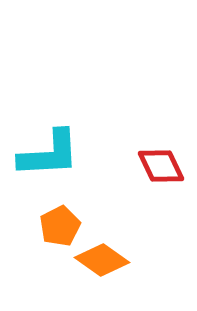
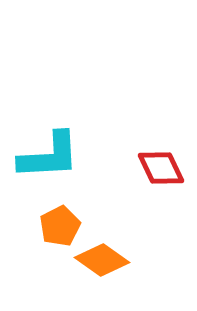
cyan L-shape: moved 2 px down
red diamond: moved 2 px down
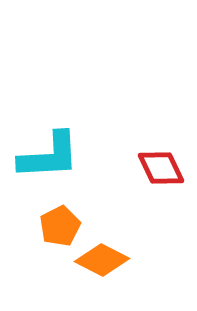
orange diamond: rotated 8 degrees counterclockwise
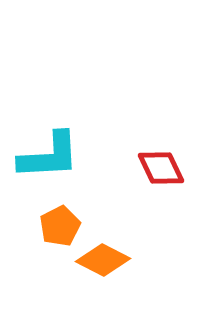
orange diamond: moved 1 px right
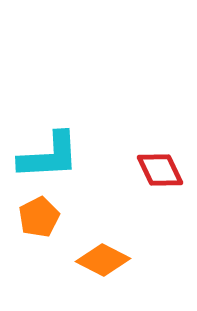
red diamond: moved 1 px left, 2 px down
orange pentagon: moved 21 px left, 9 px up
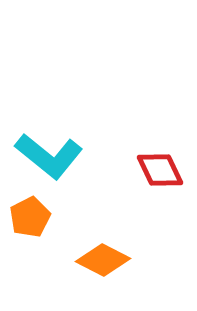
cyan L-shape: rotated 42 degrees clockwise
orange pentagon: moved 9 px left
